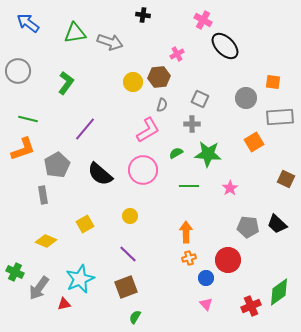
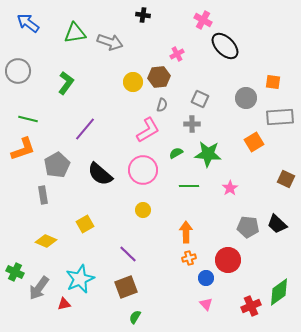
yellow circle at (130, 216): moved 13 px right, 6 px up
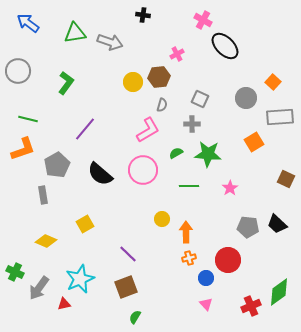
orange square at (273, 82): rotated 35 degrees clockwise
yellow circle at (143, 210): moved 19 px right, 9 px down
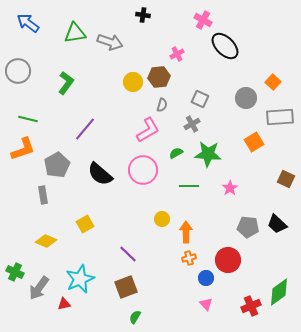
gray cross at (192, 124): rotated 28 degrees counterclockwise
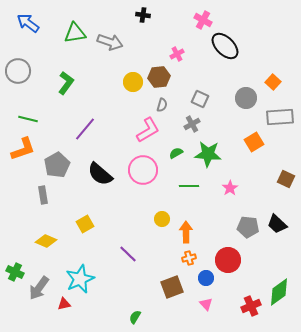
brown square at (126, 287): moved 46 px right
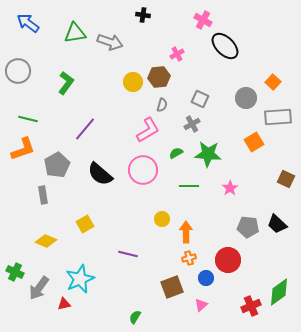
gray rectangle at (280, 117): moved 2 px left
purple line at (128, 254): rotated 30 degrees counterclockwise
pink triangle at (206, 304): moved 5 px left, 1 px down; rotated 32 degrees clockwise
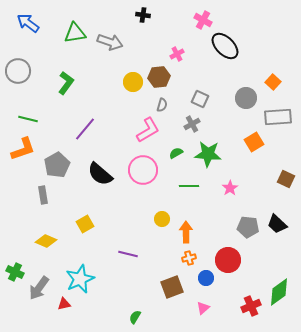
pink triangle at (201, 305): moved 2 px right, 3 px down
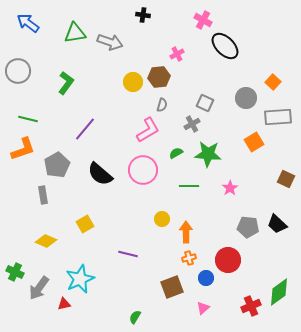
gray square at (200, 99): moved 5 px right, 4 px down
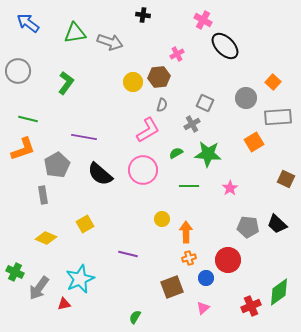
purple line at (85, 129): moved 1 px left, 8 px down; rotated 60 degrees clockwise
yellow diamond at (46, 241): moved 3 px up
